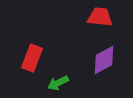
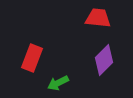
red trapezoid: moved 2 px left, 1 px down
purple diamond: rotated 16 degrees counterclockwise
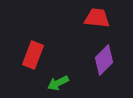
red trapezoid: moved 1 px left
red rectangle: moved 1 px right, 3 px up
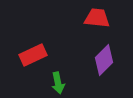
red rectangle: rotated 44 degrees clockwise
green arrow: rotated 75 degrees counterclockwise
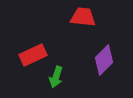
red trapezoid: moved 14 px left, 1 px up
green arrow: moved 2 px left, 6 px up; rotated 30 degrees clockwise
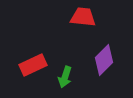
red rectangle: moved 10 px down
green arrow: moved 9 px right
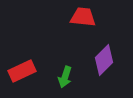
red rectangle: moved 11 px left, 6 px down
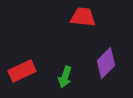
purple diamond: moved 2 px right, 3 px down
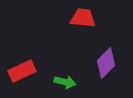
red trapezoid: moved 1 px down
green arrow: moved 5 px down; rotated 95 degrees counterclockwise
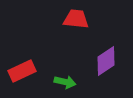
red trapezoid: moved 7 px left, 1 px down
purple diamond: moved 2 px up; rotated 12 degrees clockwise
